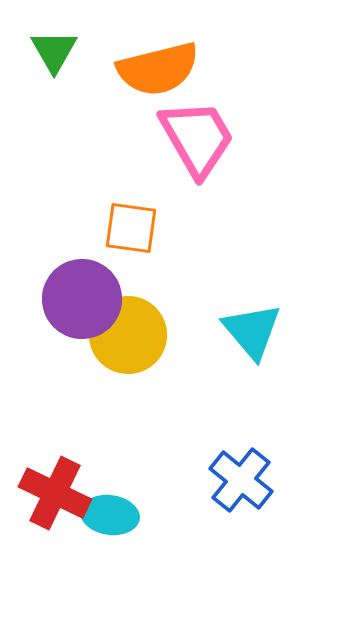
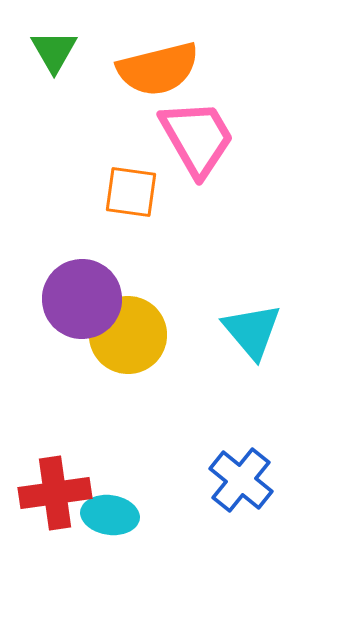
orange square: moved 36 px up
red cross: rotated 34 degrees counterclockwise
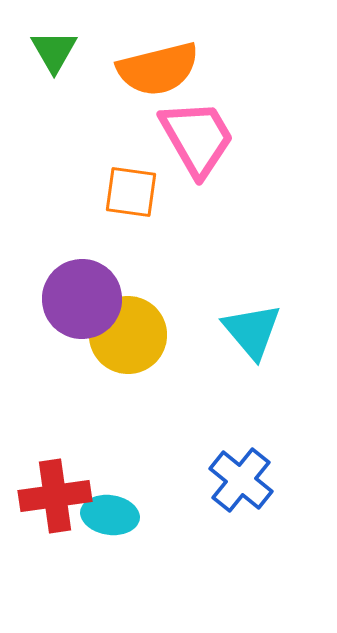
red cross: moved 3 px down
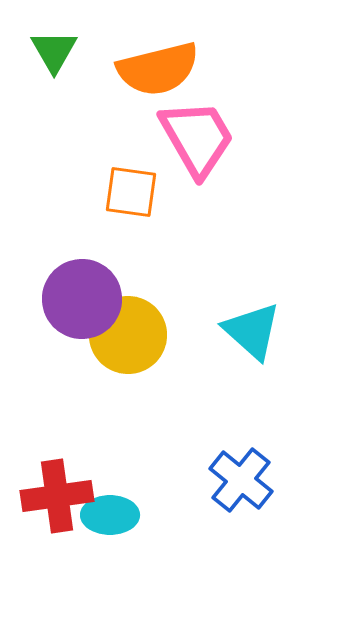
cyan triangle: rotated 8 degrees counterclockwise
red cross: moved 2 px right
cyan ellipse: rotated 8 degrees counterclockwise
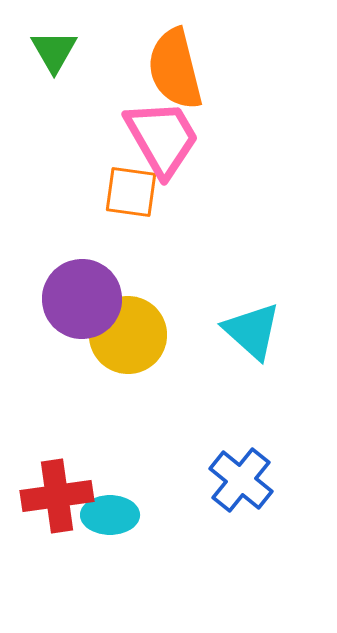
orange semicircle: moved 17 px right; rotated 90 degrees clockwise
pink trapezoid: moved 35 px left
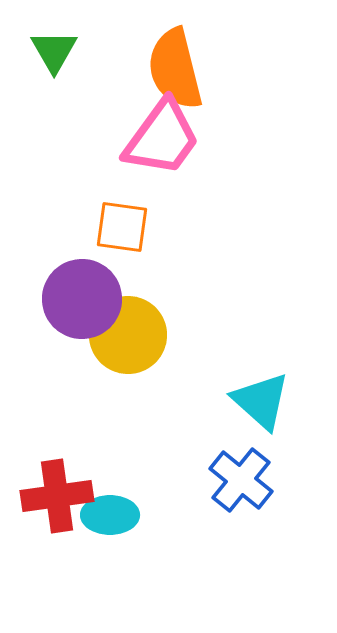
pink trapezoid: rotated 66 degrees clockwise
orange square: moved 9 px left, 35 px down
cyan triangle: moved 9 px right, 70 px down
